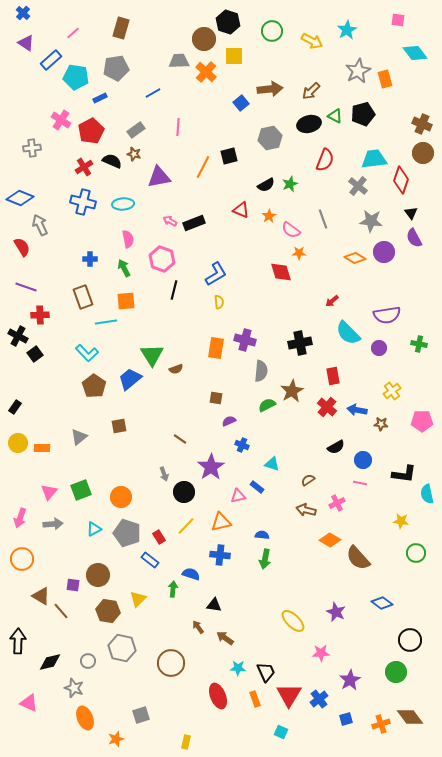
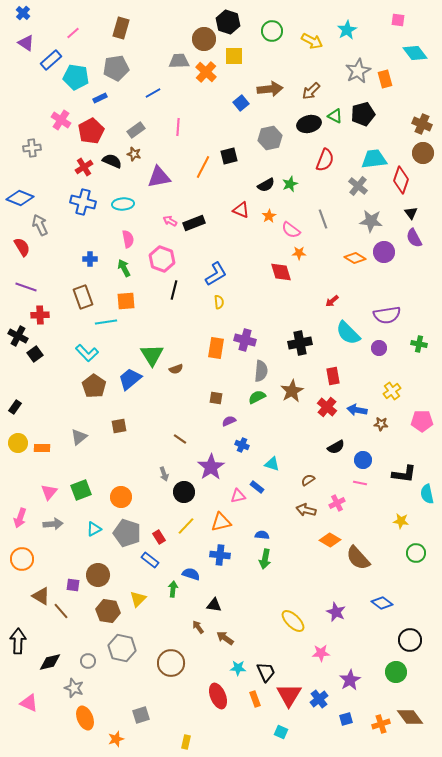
green semicircle at (267, 405): moved 10 px left, 8 px up
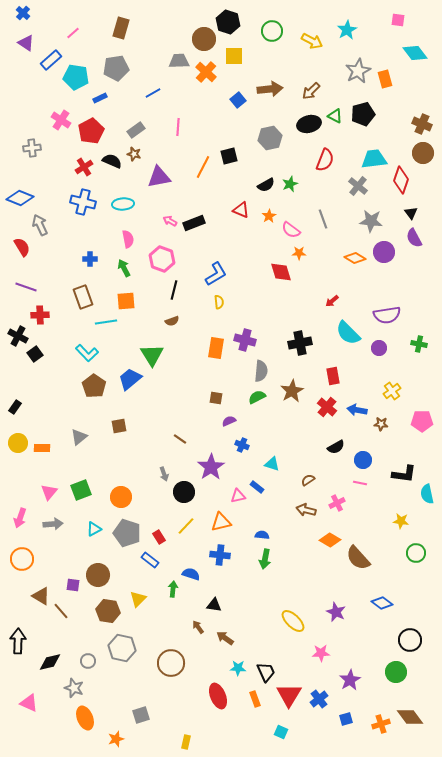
blue square at (241, 103): moved 3 px left, 3 px up
brown semicircle at (176, 369): moved 4 px left, 48 px up
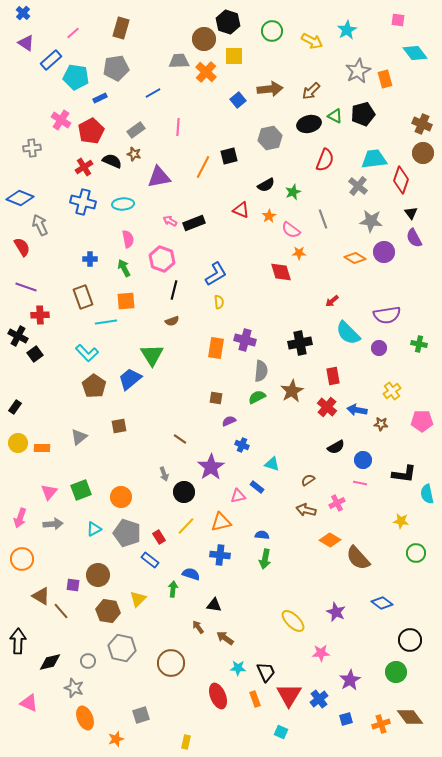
green star at (290, 184): moved 3 px right, 8 px down
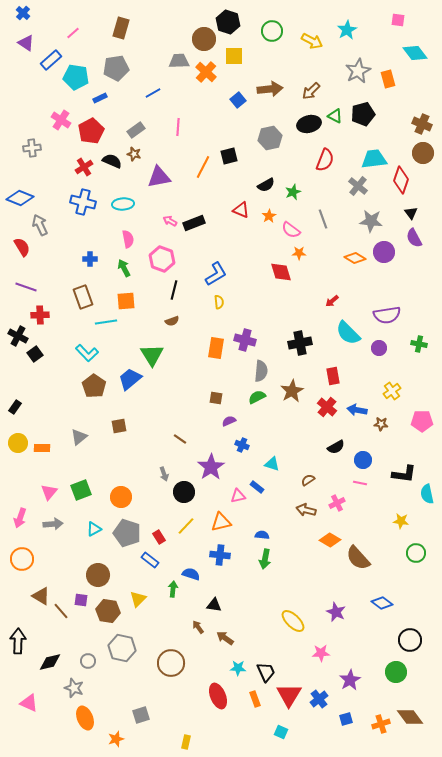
orange rectangle at (385, 79): moved 3 px right
purple square at (73, 585): moved 8 px right, 15 px down
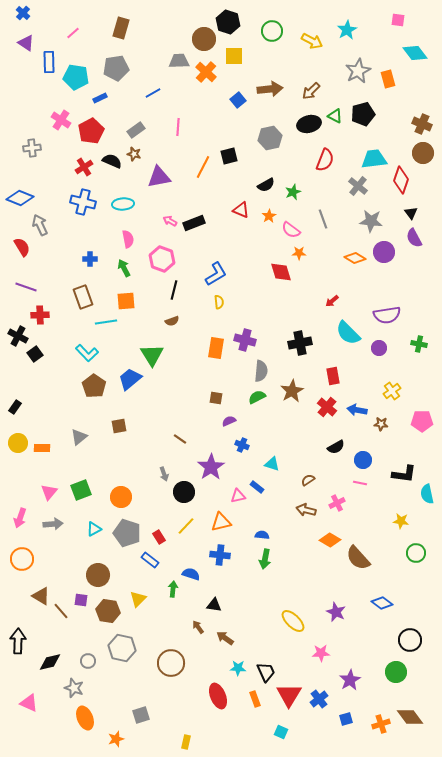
blue rectangle at (51, 60): moved 2 px left, 2 px down; rotated 50 degrees counterclockwise
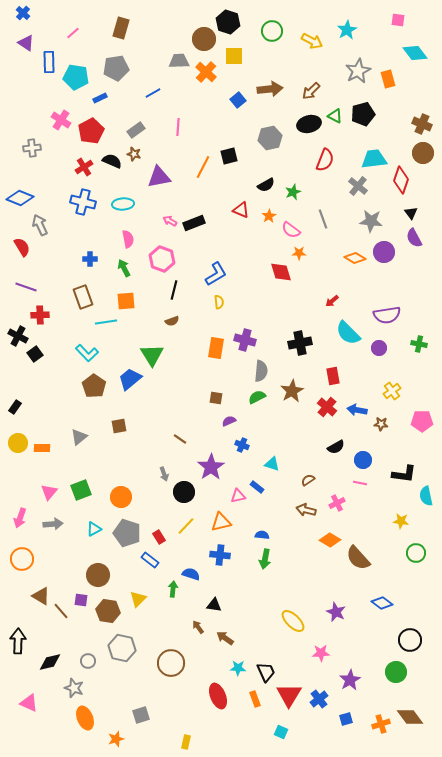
cyan semicircle at (427, 494): moved 1 px left, 2 px down
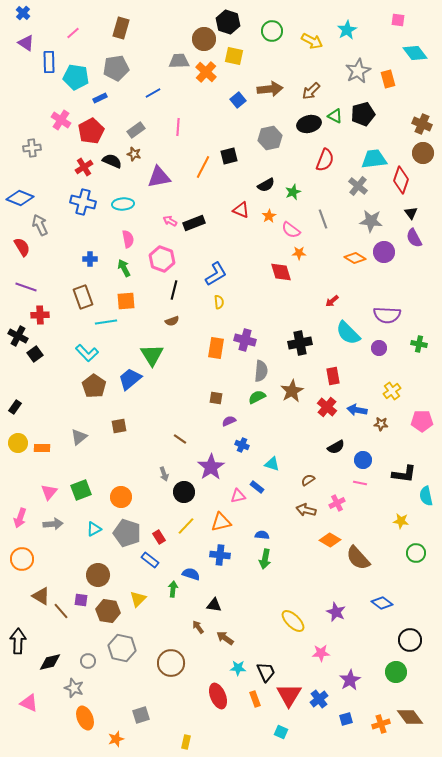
yellow square at (234, 56): rotated 12 degrees clockwise
purple semicircle at (387, 315): rotated 12 degrees clockwise
